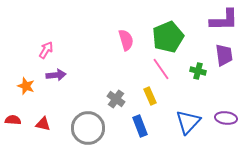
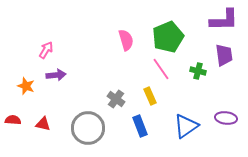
blue triangle: moved 2 px left, 4 px down; rotated 12 degrees clockwise
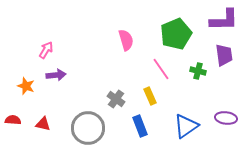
green pentagon: moved 8 px right, 3 px up
